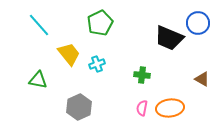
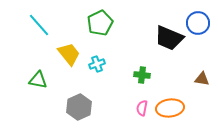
brown triangle: rotated 21 degrees counterclockwise
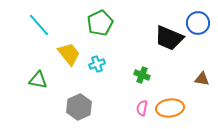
green cross: rotated 14 degrees clockwise
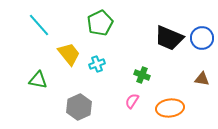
blue circle: moved 4 px right, 15 px down
pink semicircle: moved 10 px left, 7 px up; rotated 21 degrees clockwise
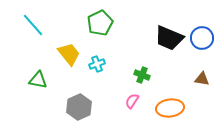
cyan line: moved 6 px left
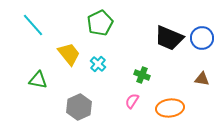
cyan cross: moved 1 px right; rotated 28 degrees counterclockwise
